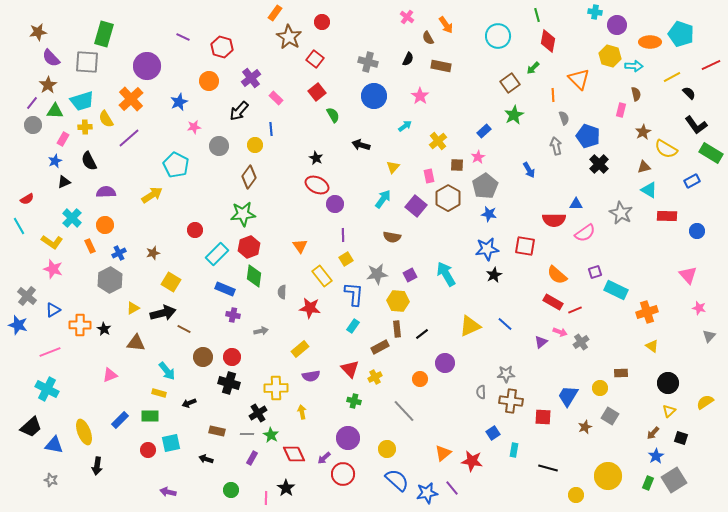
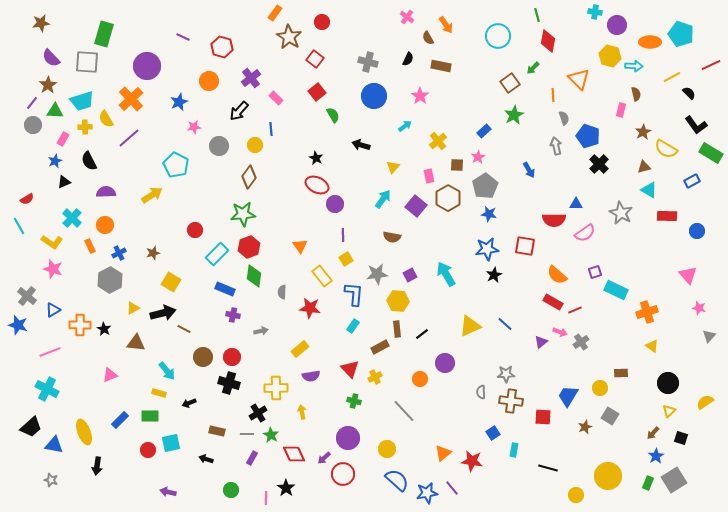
brown star at (38, 32): moved 3 px right, 9 px up
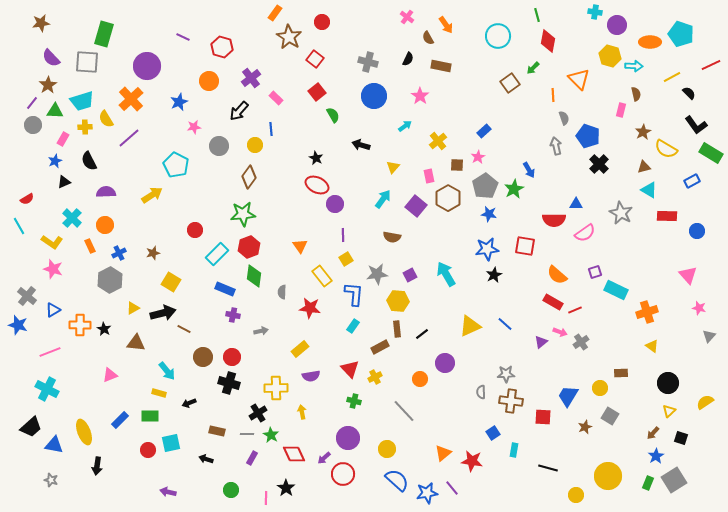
green star at (514, 115): moved 74 px down
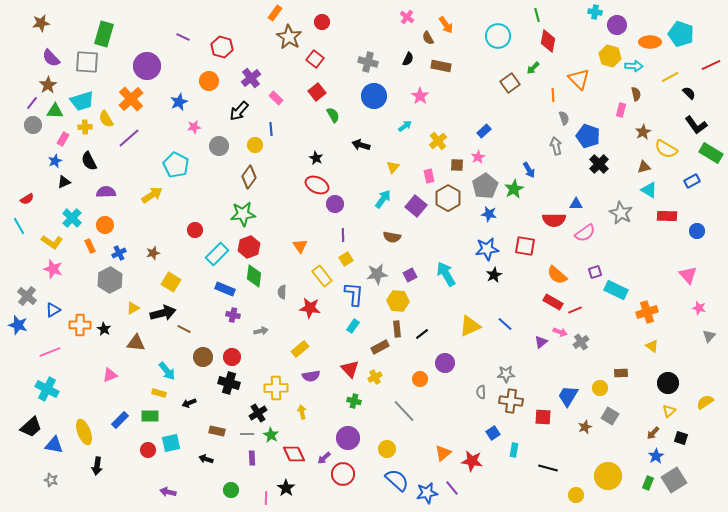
yellow line at (672, 77): moved 2 px left
purple rectangle at (252, 458): rotated 32 degrees counterclockwise
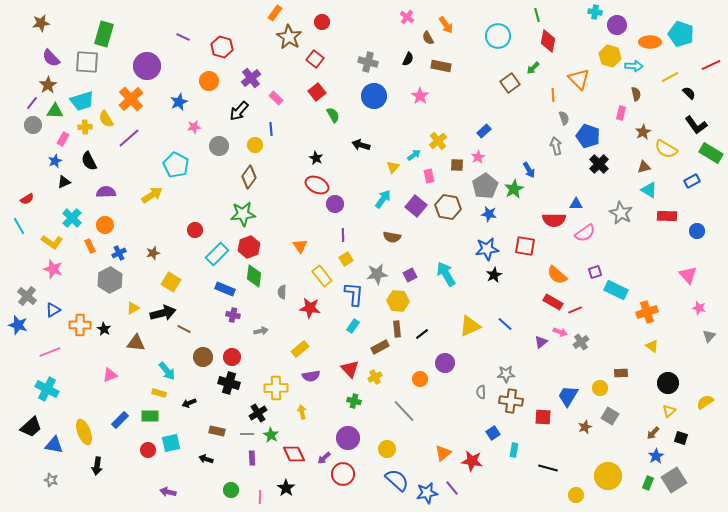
pink rectangle at (621, 110): moved 3 px down
cyan arrow at (405, 126): moved 9 px right, 29 px down
brown hexagon at (448, 198): moved 9 px down; rotated 20 degrees counterclockwise
pink line at (266, 498): moved 6 px left, 1 px up
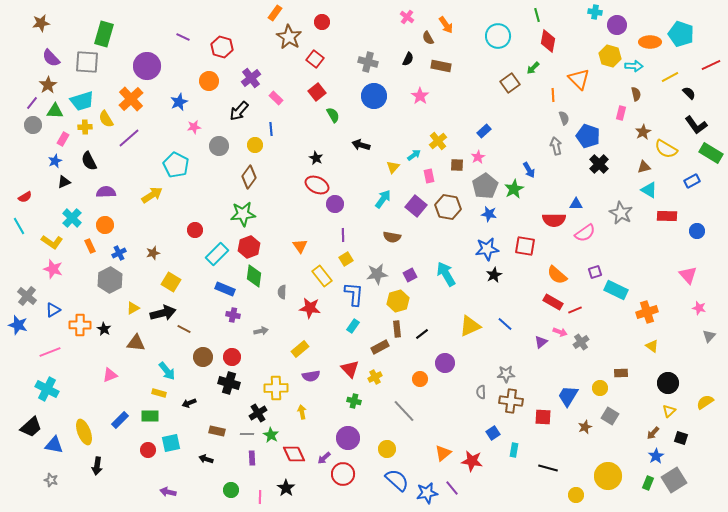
red semicircle at (27, 199): moved 2 px left, 2 px up
yellow hexagon at (398, 301): rotated 20 degrees counterclockwise
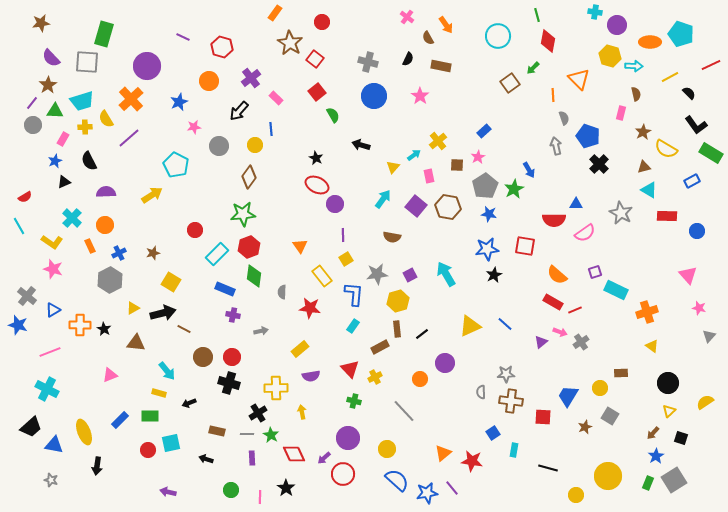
brown star at (289, 37): moved 1 px right, 6 px down
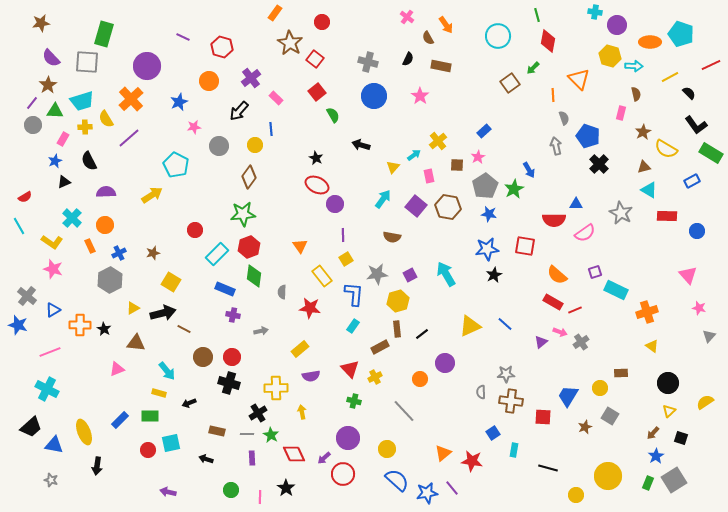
pink triangle at (110, 375): moved 7 px right, 6 px up
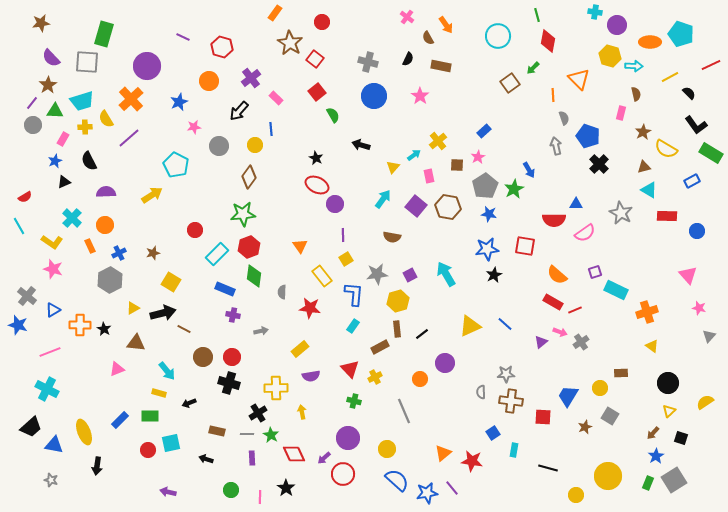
gray line at (404, 411): rotated 20 degrees clockwise
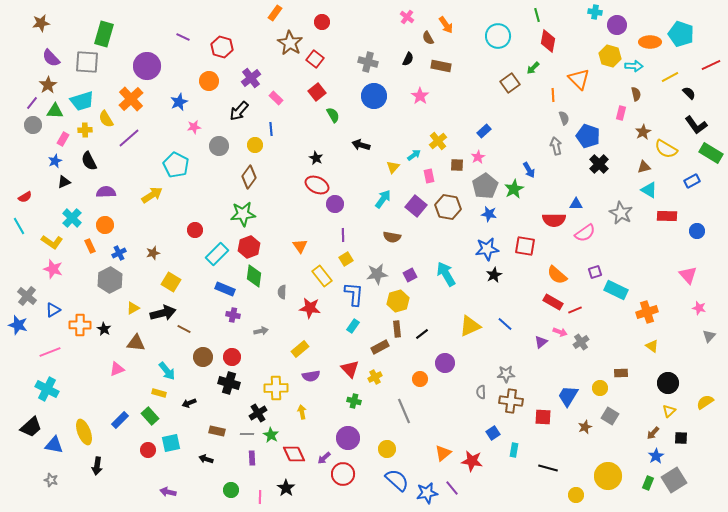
yellow cross at (85, 127): moved 3 px down
green rectangle at (150, 416): rotated 48 degrees clockwise
black square at (681, 438): rotated 16 degrees counterclockwise
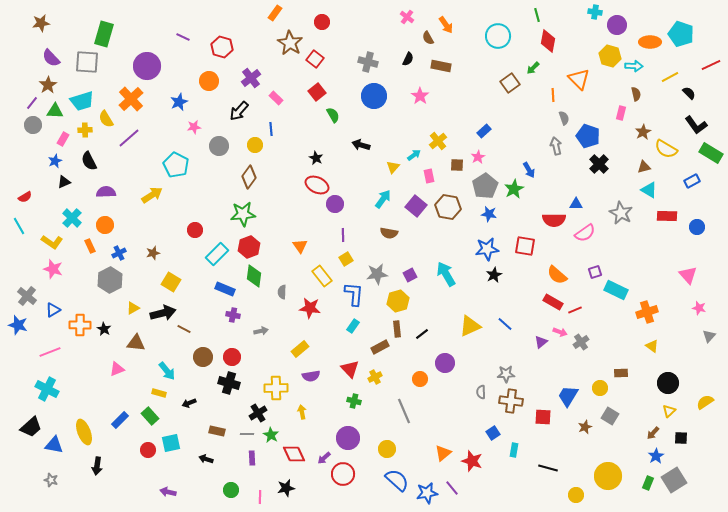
blue circle at (697, 231): moved 4 px up
brown semicircle at (392, 237): moved 3 px left, 4 px up
red star at (472, 461): rotated 10 degrees clockwise
black star at (286, 488): rotated 24 degrees clockwise
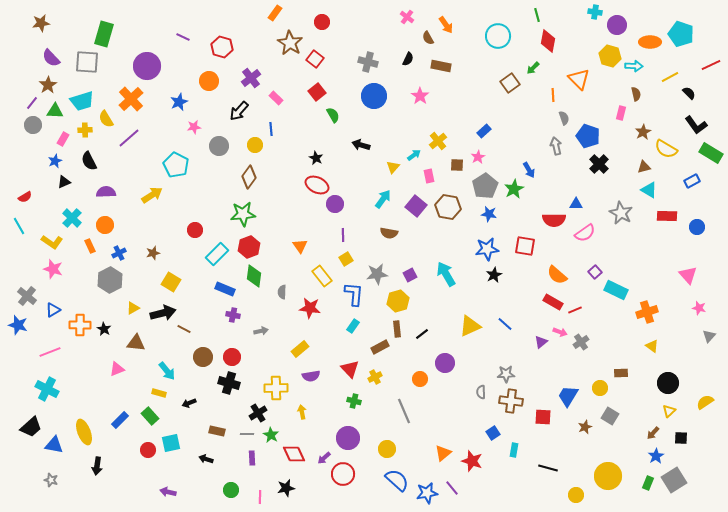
purple square at (595, 272): rotated 24 degrees counterclockwise
